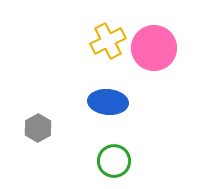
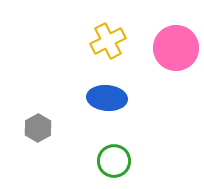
pink circle: moved 22 px right
blue ellipse: moved 1 px left, 4 px up
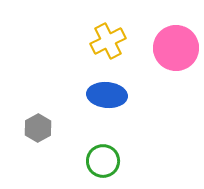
blue ellipse: moved 3 px up
green circle: moved 11 px left
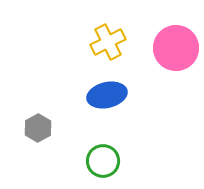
yellow cross: moved 1 px down
blue ellipse: rotated 18 degrees counterclockwise
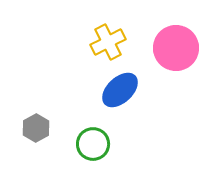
blue ellipse: moved 13 px right, 5 px up; rotated 30 degrees counterclockwise
gray hexagon: moved 2 px left
green circle: moved 10 px left, 17 px up
